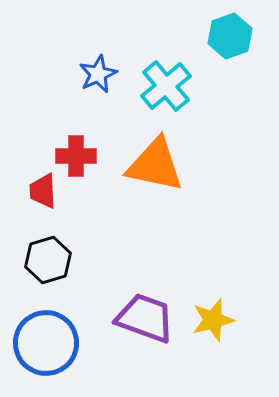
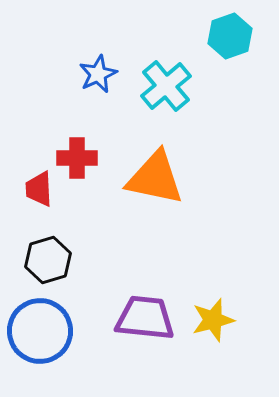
red cross: moved 1 px right, 2 px down
orange triangle: moved 13 px down
red trapezoid: moved 4 px left, 2 px up
purple trapezoid: rotated 14 degrees counterclockwise
blue circle: moved 6 px left, 12 px up
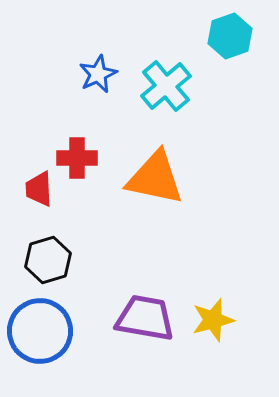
purple trapezoid: rotated 4 degrees clockwise
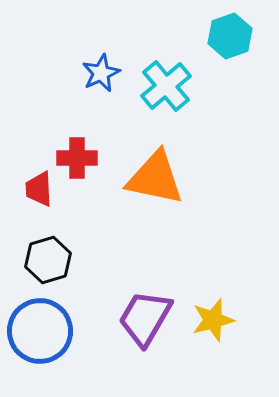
blue star: moved 3 px right, 1 px up
purple trapezoid: rotated 70 degrees counterclockwise
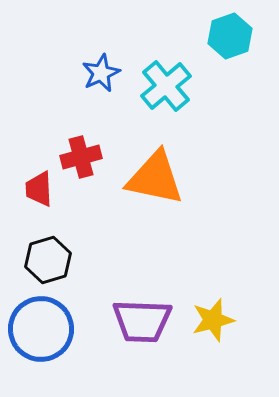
red cross: moved 4 px right, 1 px up; rotated 15 degrees counterclockwise
purple trapezoid: moved 3 px left, 3 px down; rotated 118 degrees counterclockwise
blue circle: moved 1 px right, 2 px up
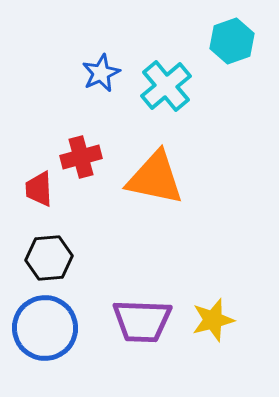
cyan hexagon: moved 2 px right, 5 px down
black hexagon: moved 1 px right, 2 px up; rotated 12 degrees clockwise
blue circle: moved 4 px right, 1 px up
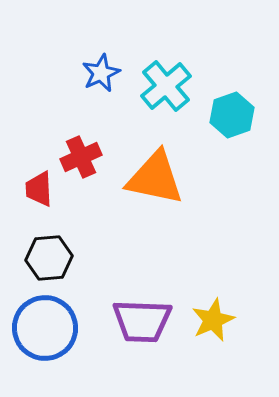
cyan hexagon: moved 74 px down
red cross: rotated 9 degrees counterclockwise
yellow star: rotated 9 degrees counterclockwise
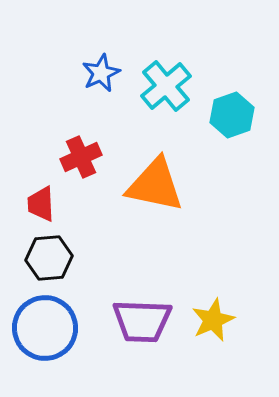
orange triangle: moved 7 px down
red trapezoid: moved 2 px right, 15 px down
